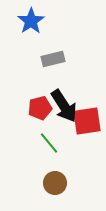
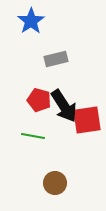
gray rectangle: moved 3 px right
red pentagon: moved 1 px left, 8 px up; rotated 30 degrees clockwise
red square: moved 1 px up
green line: moved 16 px left, 7 px up; rotated 40 degrees counterclockwise
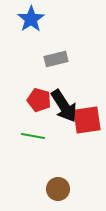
blue star: moved 2 px up
brown circle: moved 3 px right, 6 px down
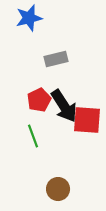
blue star: moved 2 px left, 1 px up; rotated 20 degrees clockwise
red pentagon: rotated 30 degrees clockwise
red square: rotated 12 degrees clockwise
green line: rotated 60 degrees clockwise
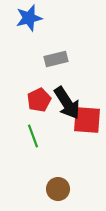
black arrow: moved 3 px right, 3 px up
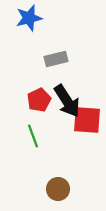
black arrow: moved 2 px up
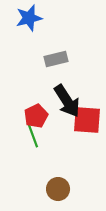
red pentagon: moved 3 px left, 16 px down
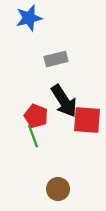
black arrow: moved 3 px left
red pentagon: rotated 25 degrees counterclockwise
